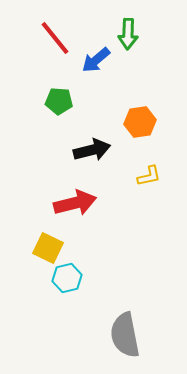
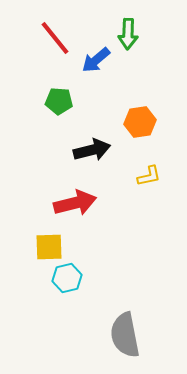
yellow square: moved 1 px right, 1 px up; rotated 28 degrees counterclockwise
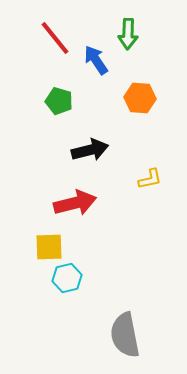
blue arrow: rotated 96 degrees clockwise
green pentagon: rotated 12 degrees clockwise
orange hexagon: moved 24 px up; rotated 12 degrees clockwise
black arrow: moved 2 px left
yellow L-shape: moved 1 px right, 3 px down
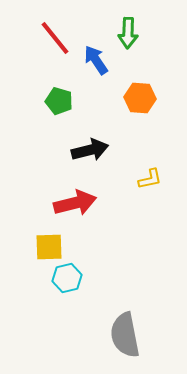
green arrow: moved 1 px up
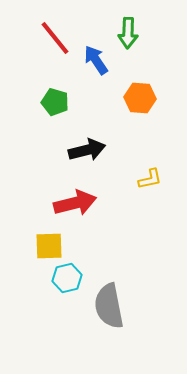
green pentagon: moved 4 px left, 1 px down
black arrow: moved 3 px left
yellow square: moved 1 px up
gray semicircle: moved 16 px left, 29 px up
